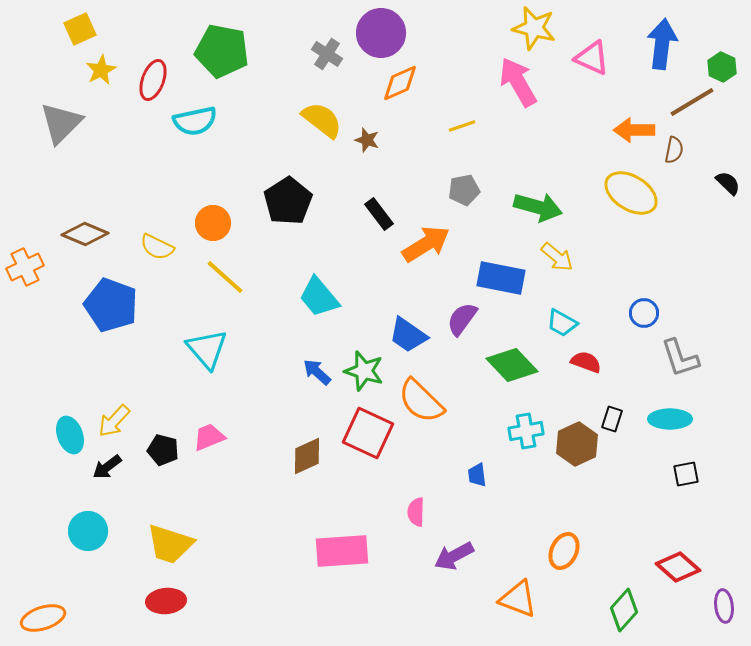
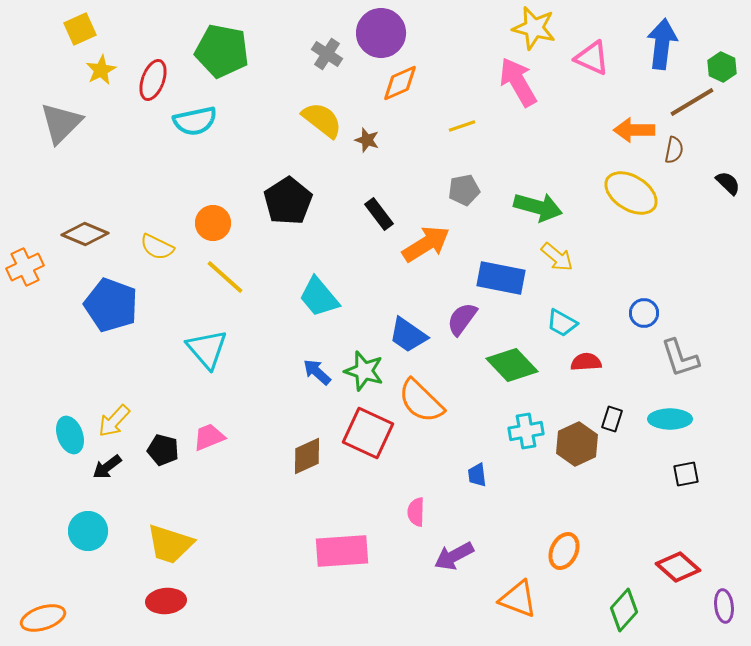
red semicircle at (586, 362): rotated 24 degrees counterclockwise
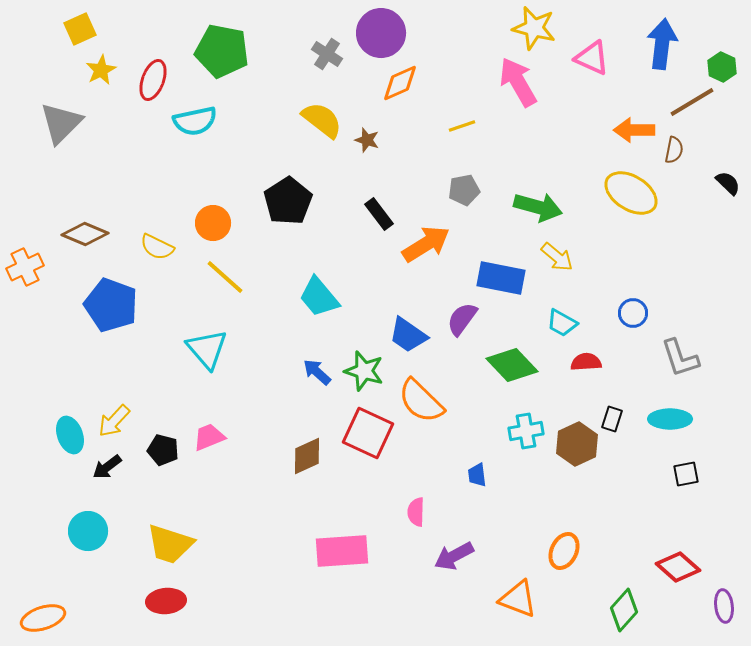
blue circle at (644, 313): moved 11 px left
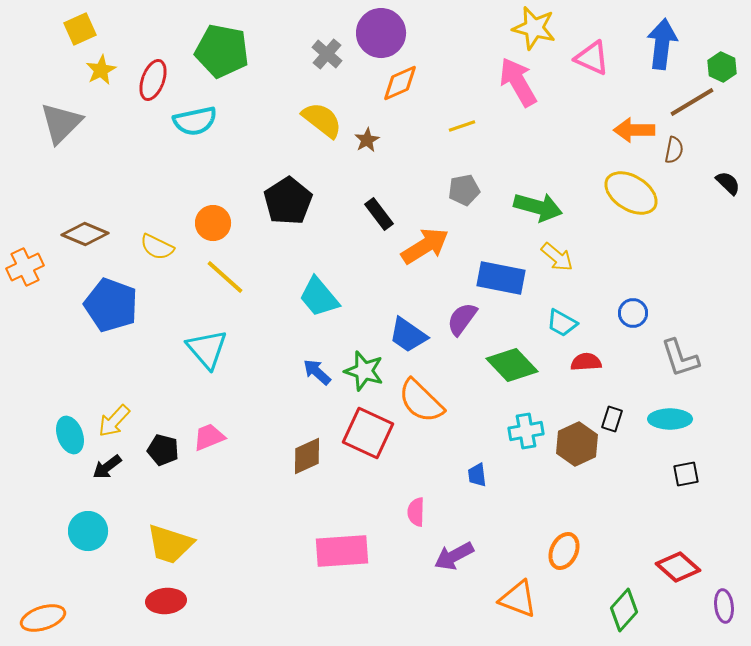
gray cross at (327, 54): rotated 8 degrees clockwise
brown star at (367, 140): rotated 25 degrees clockwise
orange arrow at (426, 244): moved 1 px left, 2 px down
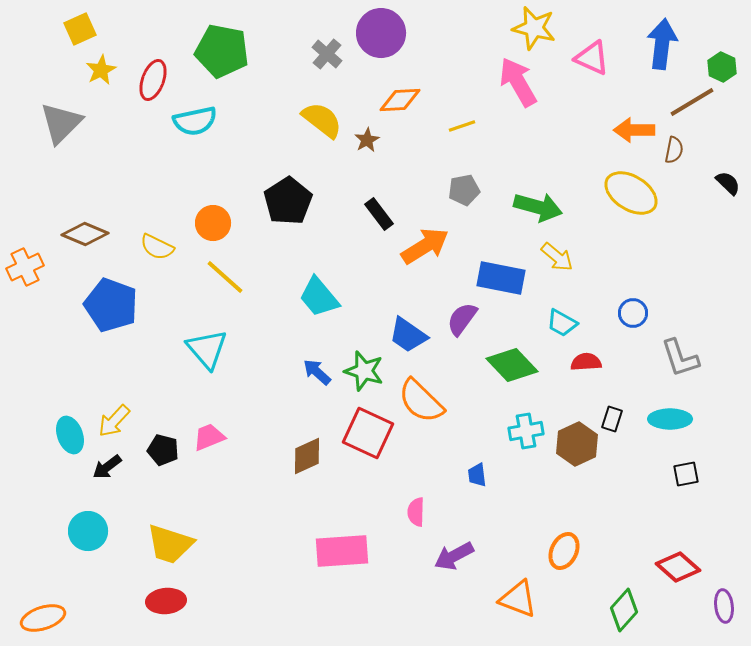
orange diamond at (400, 83): moved 17 px down; rotated 21 degrees clockwise
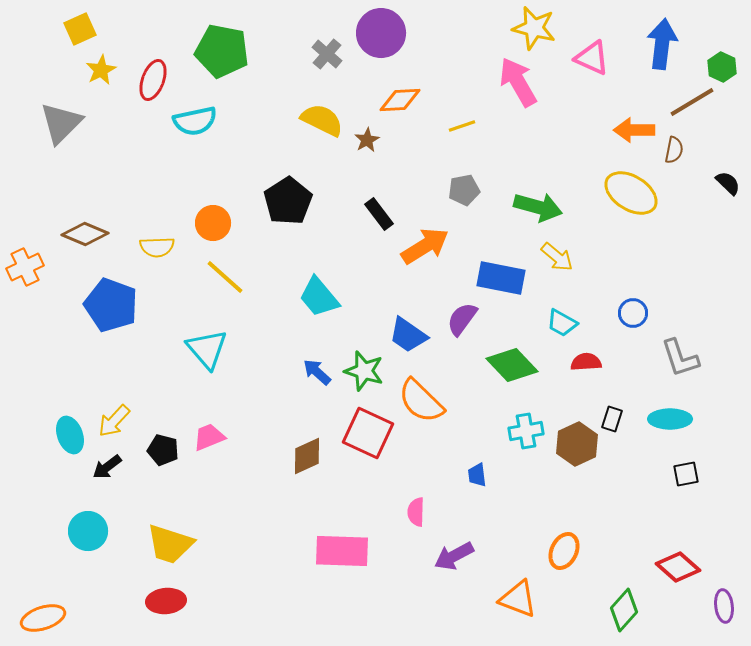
yellow semicircle at (322, 120): rotated 12 degrees counterclockwise
yellow semicircle at (157, 247): rotated 28 degrees counterclockwise
pink rectangle at (342, 551): rotated 6 degrees clockwise
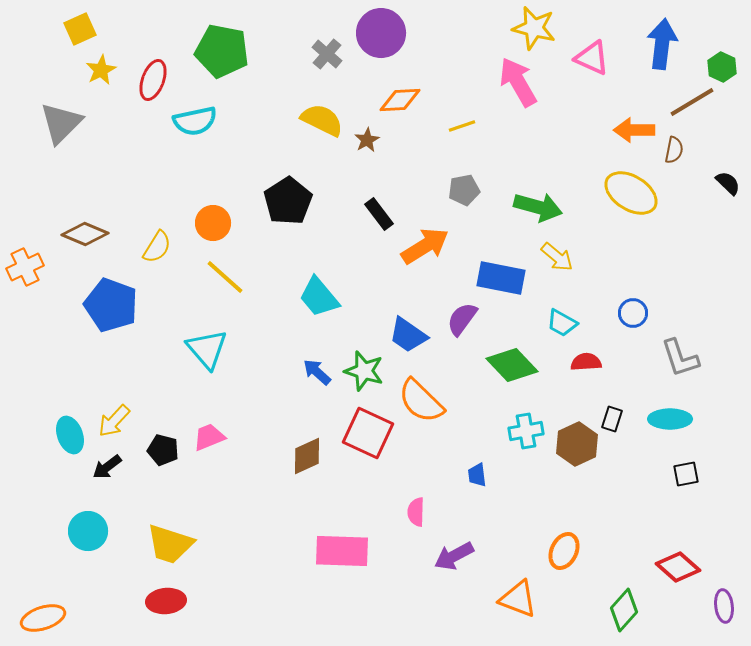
yellow semicircle at (157, 247): rotated 56 degrees counterclockwise
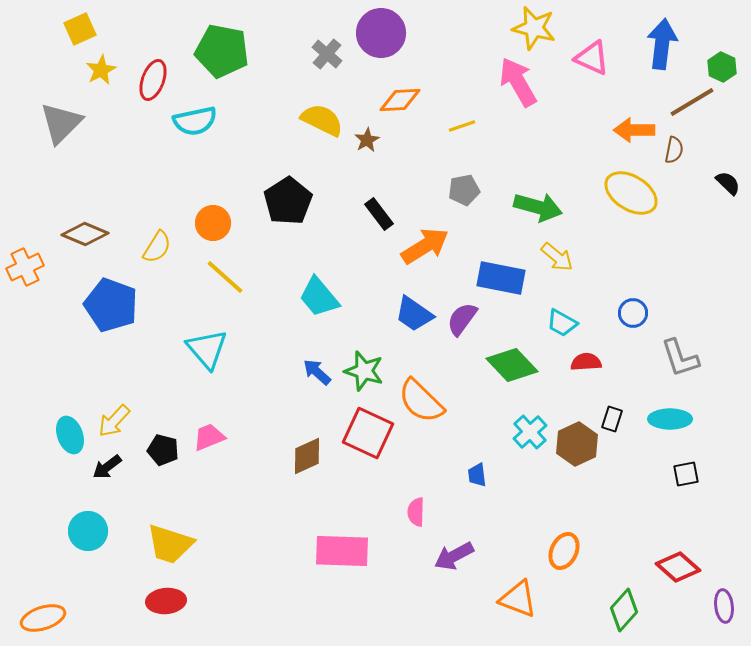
blue trapezoid at (408, 335): moved 6 px right, 21 px up
cyan cross at (526, 431): moved 4 px right, 1 px down; rotated 32 degrees counterclockwise
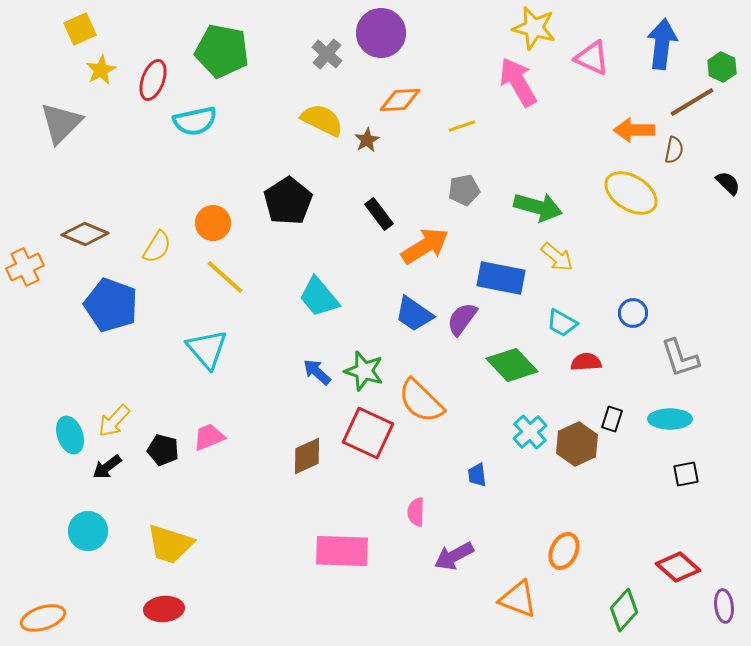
red ellipse at (166, 601): moved 2 px left, 8 px down
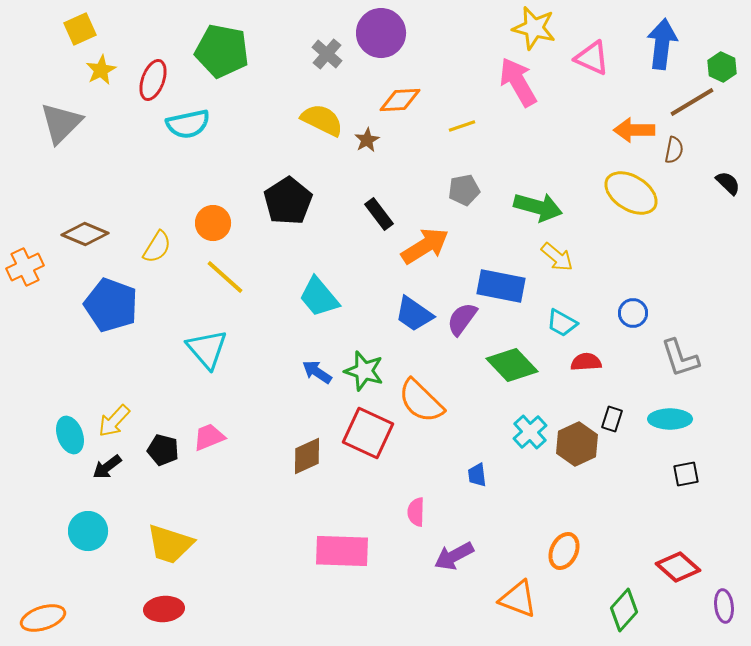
cyan semicircle at (195, 121): moved 7 px left, 3 px down
blue rectangle at (501, 278): moved 8 px down
blue arrow at (317, 372): rotated 8 degrees counterclockwise
